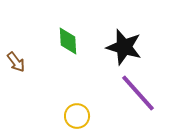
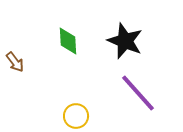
black star: moved 1 px right, 6 px up; rotated 6 degrees clockwise
brown arrow: moved 1 px left
yellow circle: moved 1 px left
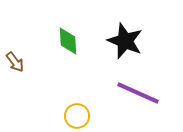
purple line: rotated 24 degrees counterclockwise
yellow circle: moved 1 px right
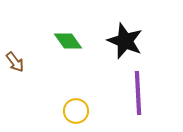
green diamond: rotated 32 degrees counterclockwise
purple line: rotated 63 degrees clockwise
yellow circle: moved 1 px left, 5 px up
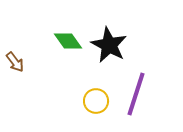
black star: moved 16 px left, 4 px down; rotated 6 degrees clockwise
purple line: moved 2 px left, 1 px down; rotated 21 degrees clockwise
yellow circle: moved 20 px right, 10 px up
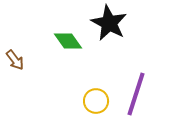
black star: moved 22 px up
brown arrow: moved 2 px up
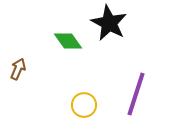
brown arrow: moved 3 px right, 9 px down; rotated 120 degrees counterclockwise
yellow circle: moved 12 px left, 4 px down
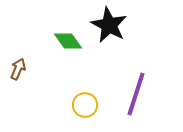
black star: moved 2 px down
yellow circle: moved 1 px right
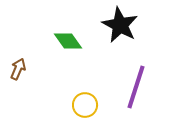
black star: moved 11 px right
purple line: moved 7 px up
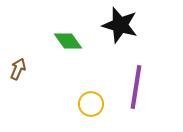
black star: rotated 12 degrees counterclockwise
purple line: rotated 9 degrees counterclockwise
yellow circle: moved 6 px right, 1 px up
